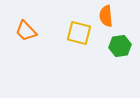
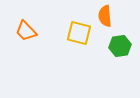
orange semicircle: moved 1 px left
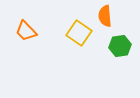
yellow square: rotated 20 degrees clockwise
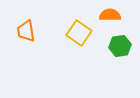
orange semicircle: moved 5 px right, 1 px up; rotated 95 degrees clockwise
orange trapezoid: rotated 35 degrees clockwise
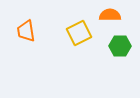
yellow square: rotated 30 degrees clockwise
green hexagon: rotated 10 degrees clockwise
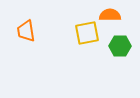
yellow square: moved 8 px right; rotated 15 degrees clockwise
